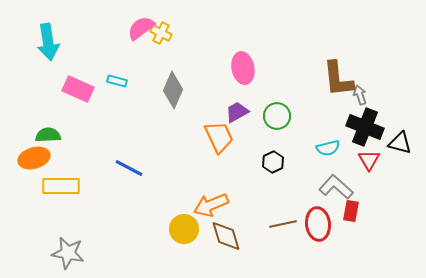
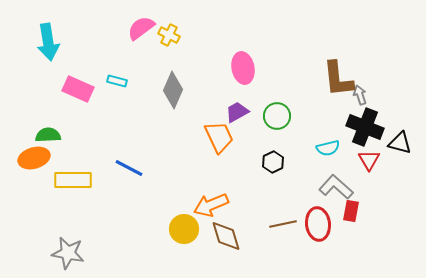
yellow cross: moved 8 px right, 2 px down
yellow rectangle: moved 12 px right, 6 px up
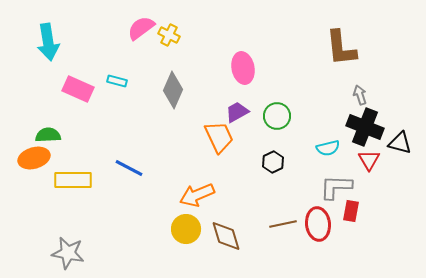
brown L-shape: moved 3 px right, 31 px up
gray L-shape: rotated 40 degrees counterclockwise
orange arrow: moved 14 px left, 10 px up
yellow circle: moved 2 px right
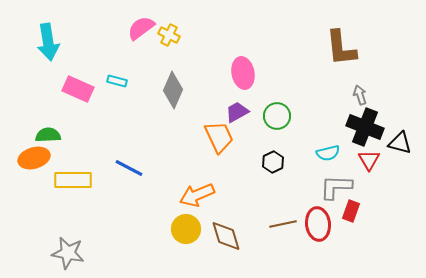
pink ellipse: moved 5 px down
cyan semicircle: moved 5 px down
red rectangle: rotated 10 degrees clockwise
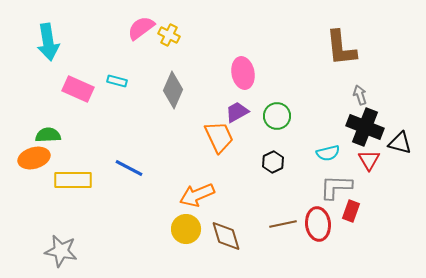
gray star: moved 7 px left, 2 px up
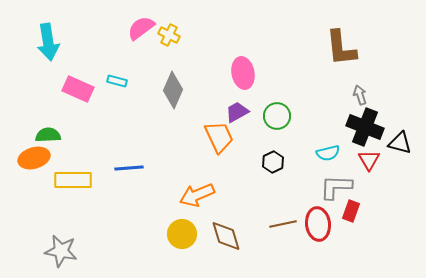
blue line: rotated 32 degrees counterclockwise
yellow circle: moved 4 px left, 5 px down
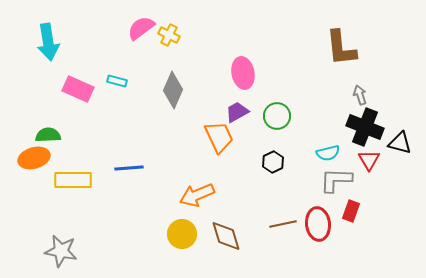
gray L-shape: moved 7 px up
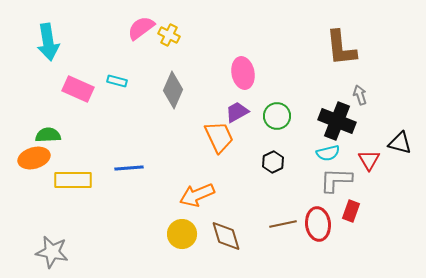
black cross: moved 28 px left, 6 px up
gray star: moved 9 px left, 1 px down
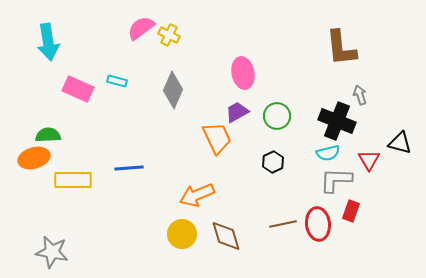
orange trapezoid: moved 2 px left, 1 px down
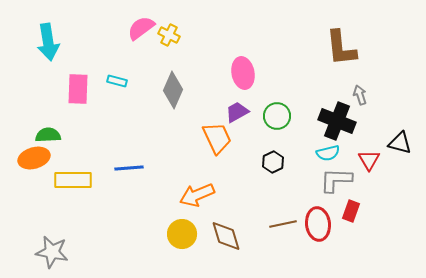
pink rectangle: rotated 68 degrees clockwise
